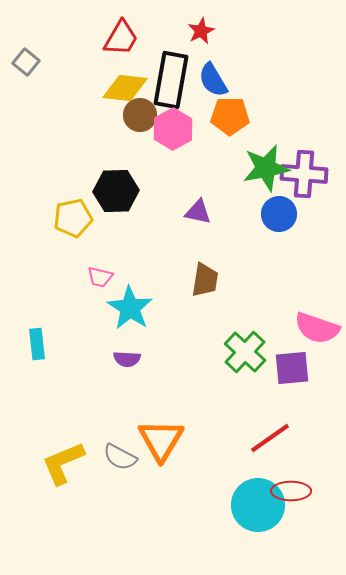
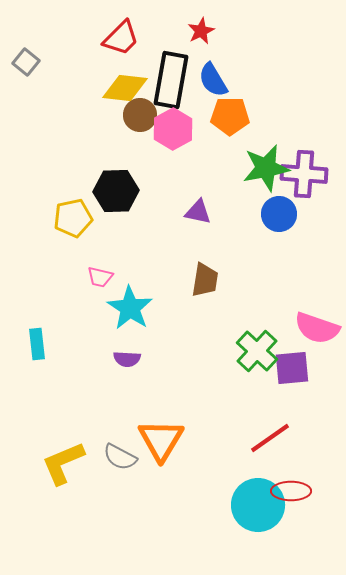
red trapezoid: rotated 15 degrees clockwise
green cross: moved 12 px right, 1 px up
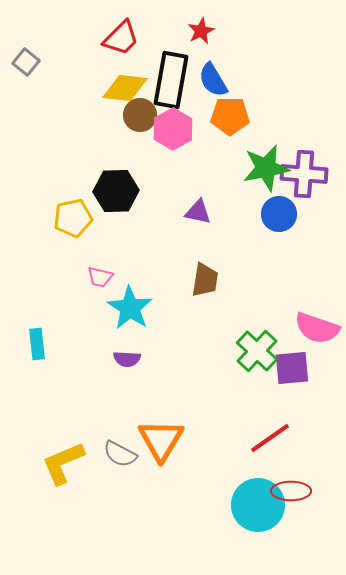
gray semicircle: moved 3 px up
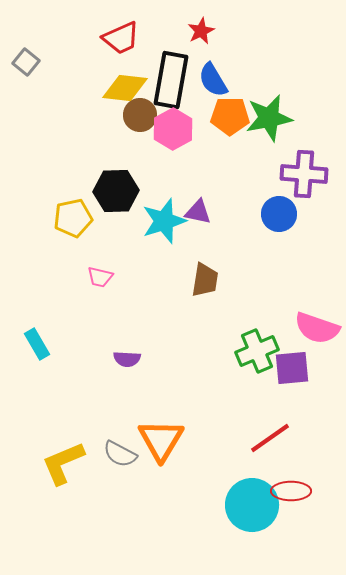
red trapezoid: rotated 21 degrees clockwise
green star: moved 3 px right, 50 px up
cyan star: moved 34 px right, 87 px up; rotated 21 degrees clockwise
cyan rectangle: rotated 24 degrees counterclockwise
green cross: rotated 24 degrees clockwise
cyan circle: moved 6 px left
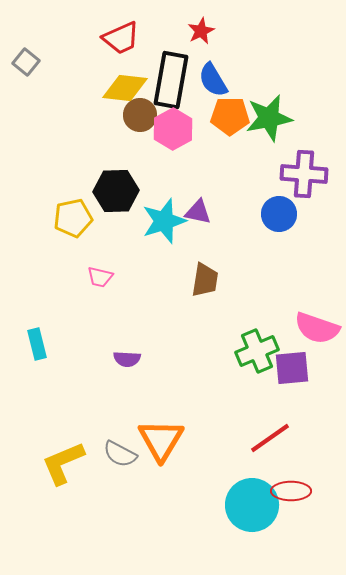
cyan rectangle: rotated 16 degrees clockwise
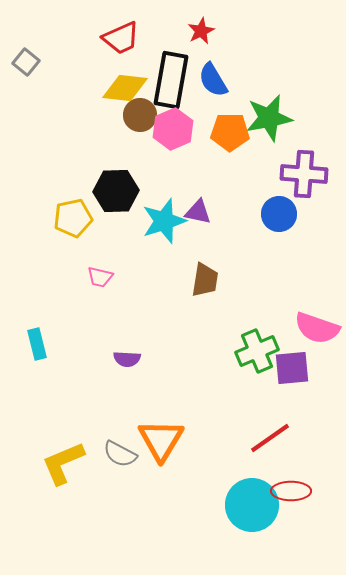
orange pentagon: moved 16 px down
pink hexagon: rotated 6 degrees clockwise
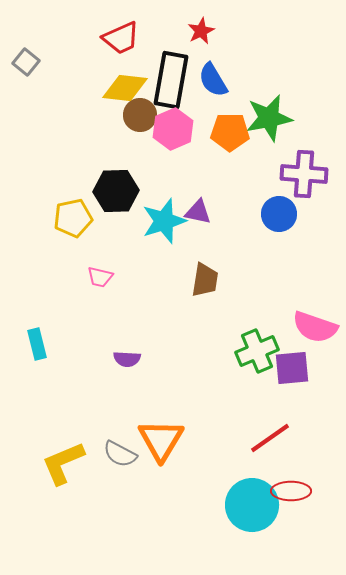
pink semicircle: moved 2 px left, 1 px up
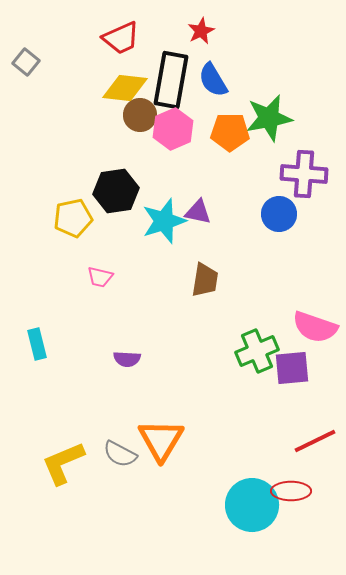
black hexagon: rotated 6 degrees counterclockwise
red line: moved 45 px right, 3 px down; rotated 9 degrees clockwise
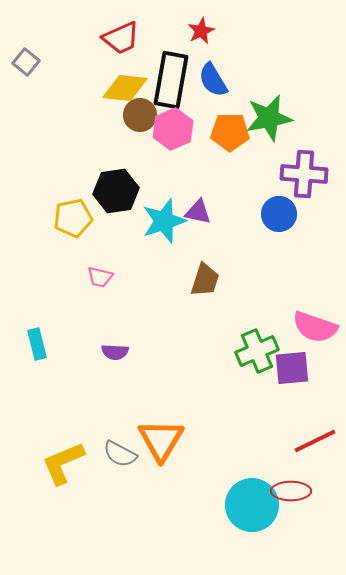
brown trapezoid: rotated 9 degrees clockwise
purple semicircle: moved 12 px left, 7 px up
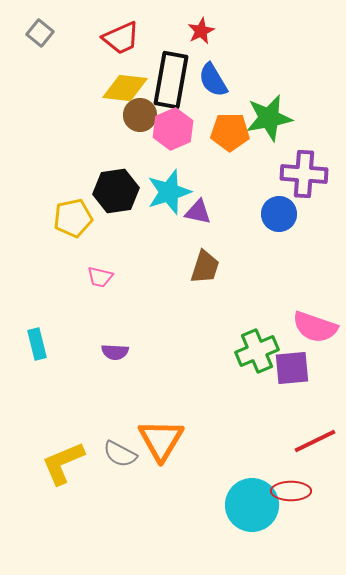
gray square: moved 14 px right, 29 px up
cyan star: moved 5 px right, 29 px up
brown trapezoid: moved 13 px up
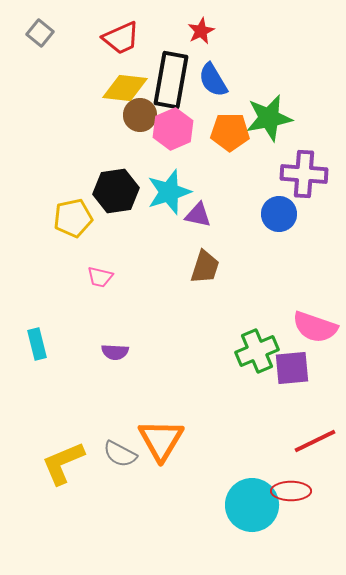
purple triangle: moved 3 px down
